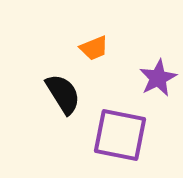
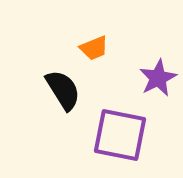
black semicircle: moved 4 px up
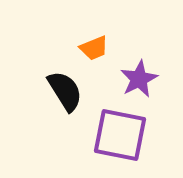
purple star: moved 19 px left, 1 px down
black semicircle: moved 2 px right, 1 px down
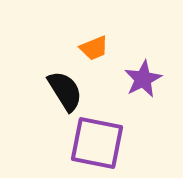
purple star: moved 4 px right
purple square: moved 23 px left, 8 px down
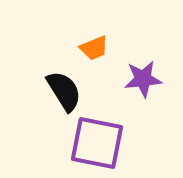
purple star: rotated 21 degrees clockwise
black semicircle: moved 1 px left
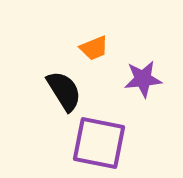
purple square: moved 2 px right
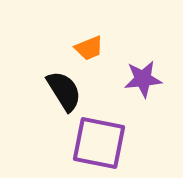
orange trapezoid: moved 5 px left
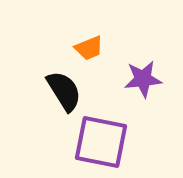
purple square: moved 2 px right, 1 px up
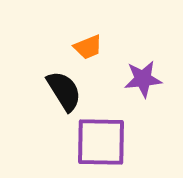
orange trapezoid: moved 1 px left, 1 px up
purple square: rotated 10 degrees counterclockwise
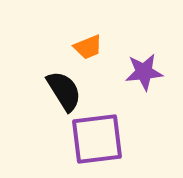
purple star: moved 1 px right, 7 px up
purple square: moved 4 px left, 3 px up; rotated 8 degrees counterclockwise
